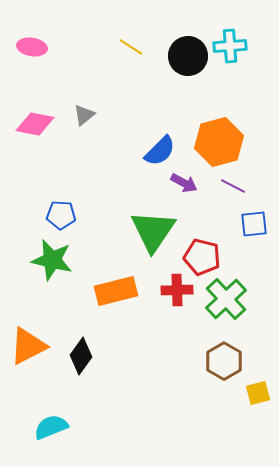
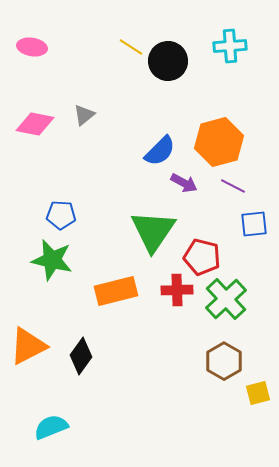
black circle: moved 20 px left, 5 px down
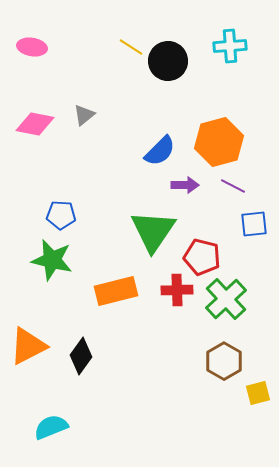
purple arrow: moved 1 px right, 2 px down; rotated 28 degrees counterclockwise
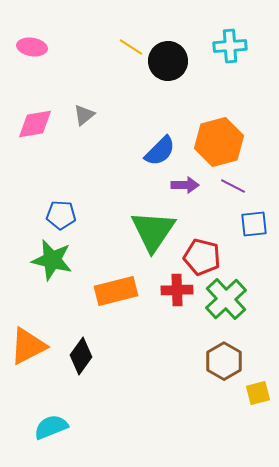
pink diamond: rotated 21 degrees counterclockwise
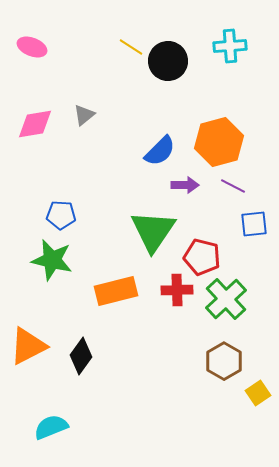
pink ellipse: rotated 12 degrees clockwise
yellow square: rotated 20 degrees counterclockwise
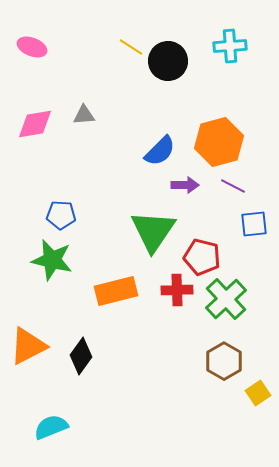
gray triangle: rotated 35 degrees clockwise
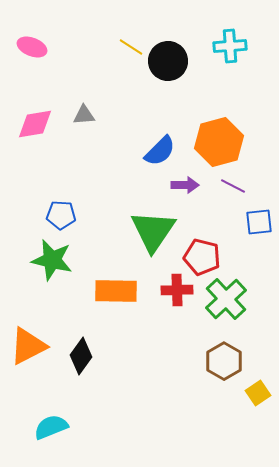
blue square: moved 5 px right, 2 px up
orange rectangle: rotated 15 degrees clockwise
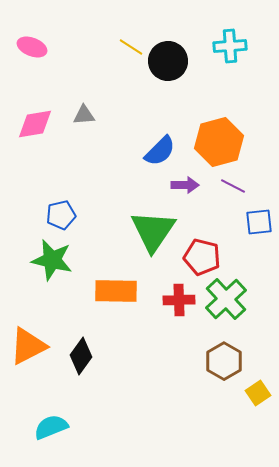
blue pentagon: rotated 16 degrees counterclockwise
red cross: moved 2 px right, 10 px down
